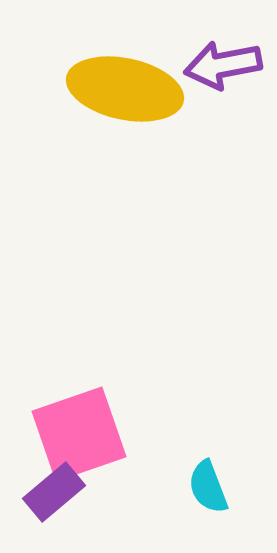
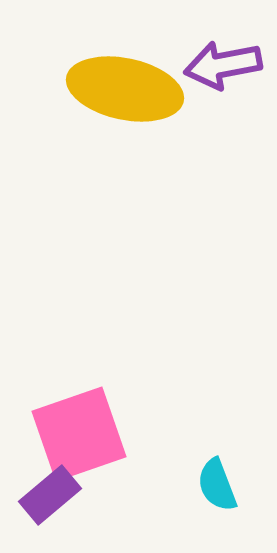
cyan semicircle: moved 9 px right, 2 px up
purple rectangle: moved 4 px left, 3 px down
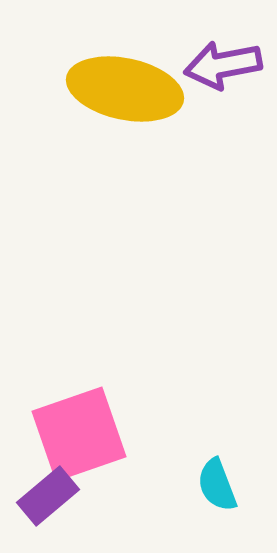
purple rectangle: moved 2 px left, 1 px down
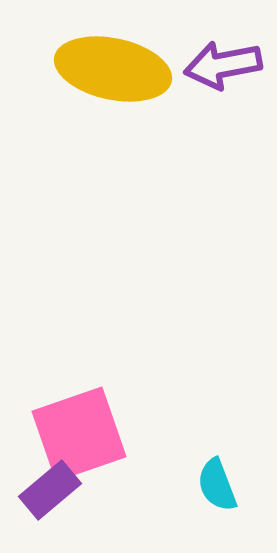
yellow ellipse: moved 12 px left, 20 px up
purple rectangle: moved 2 px right, 6 px up
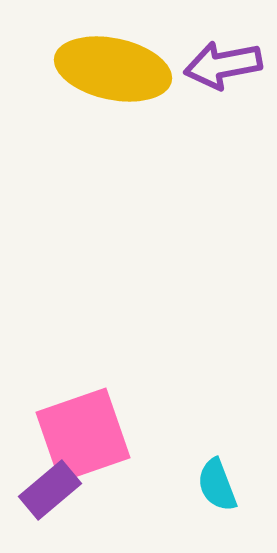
pink square: moved 4 px right, 1 px down
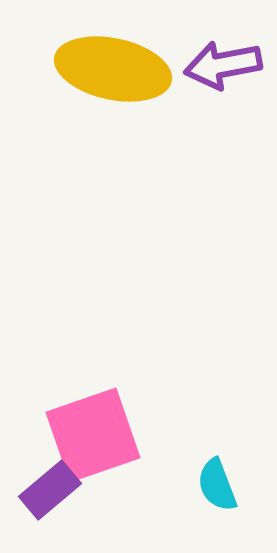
pink square: moved 10 px right
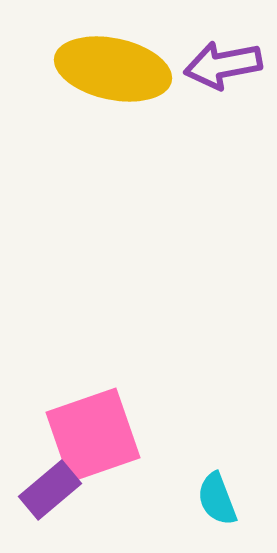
cyan semicircle: moved 14 px down
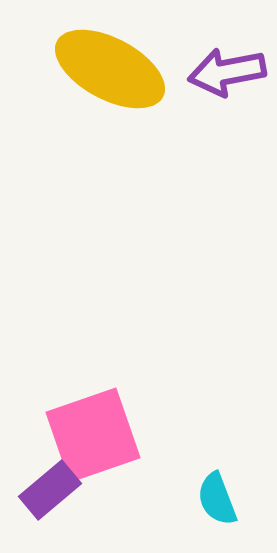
purple arrow: moved 4 px right, 7 px down
yellow ellipse: moved 3 px left; rotated 16 degrees clockwise
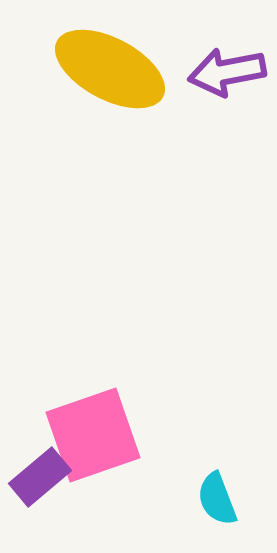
purple rectangle: moved 10 px left, 13 px up
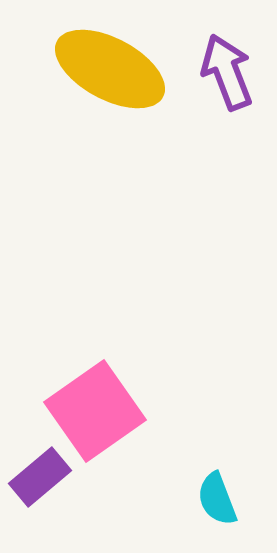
purple arrow: rotated 80 degrees clockwise
pink square: moved 2 px right, 24 px up; rotated 16 degrees counterclockwise
